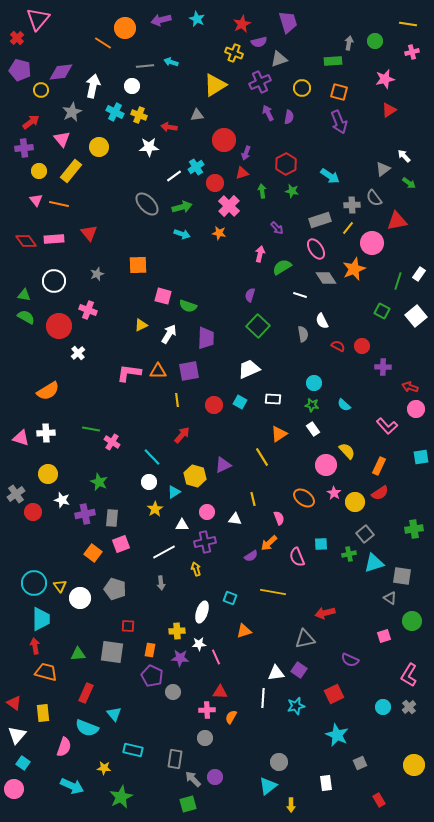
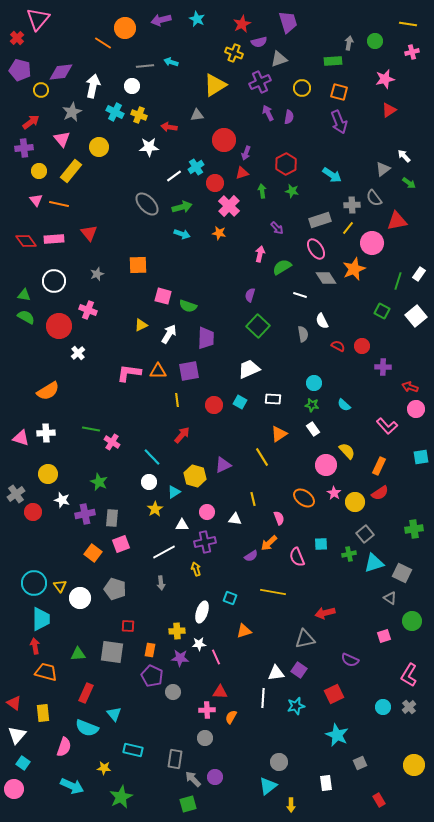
cyan arrow at (330, 176): moved 2 px right, 1 px up
gray square at (402, 576): moved 3 px up; rotated 18 degrees clockwise
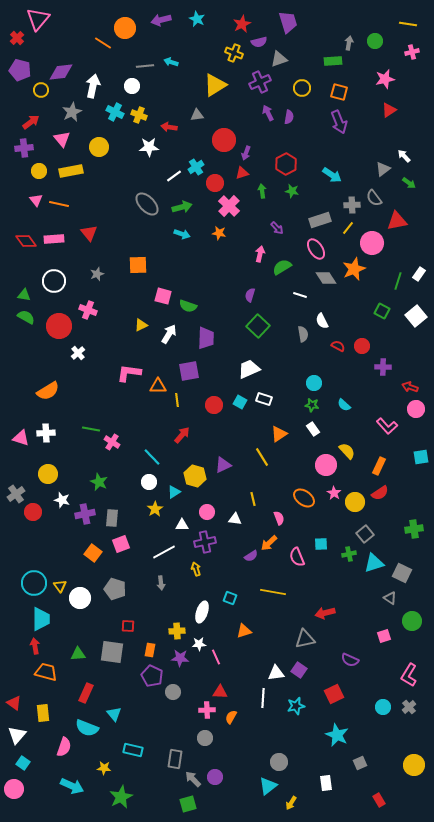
yellow rectangle at (71, 171): rotated 40 degrees clockwise
orange triangle at (158, 371): moved 15 px down
white rectangle at (273, 399): moved 9 px left; rotated 14 degrees clockwise
yellow arrow at (291, 805): moved 2 px up; rotated 32 degrees clockwise
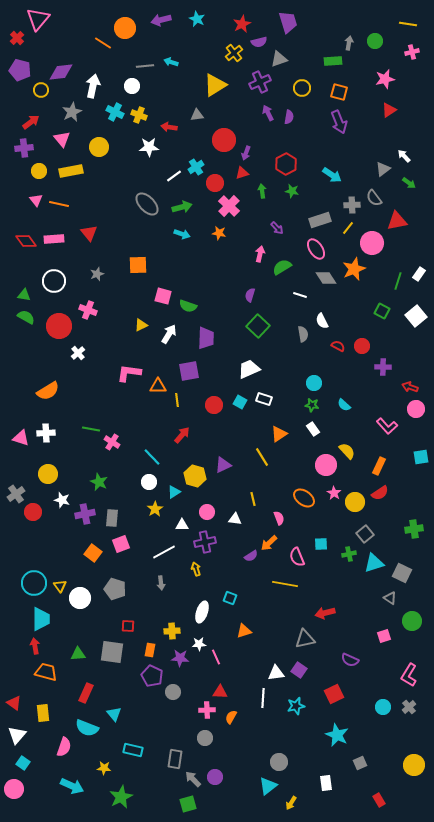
yellow cross at (234, 53): rotated 30 degrees clockwise
yellow line at (273, 592): moved 12 px right, 8 px up
yellow cross at (177, 631): moved 5 px left
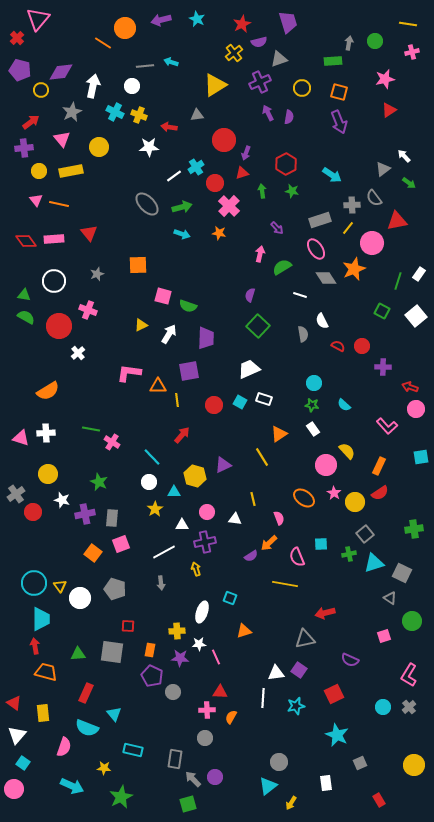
cyan triangle at (174, 492): rotated 32 degrees clockwise
yellow cross at (172, 631): moved 5 px right
